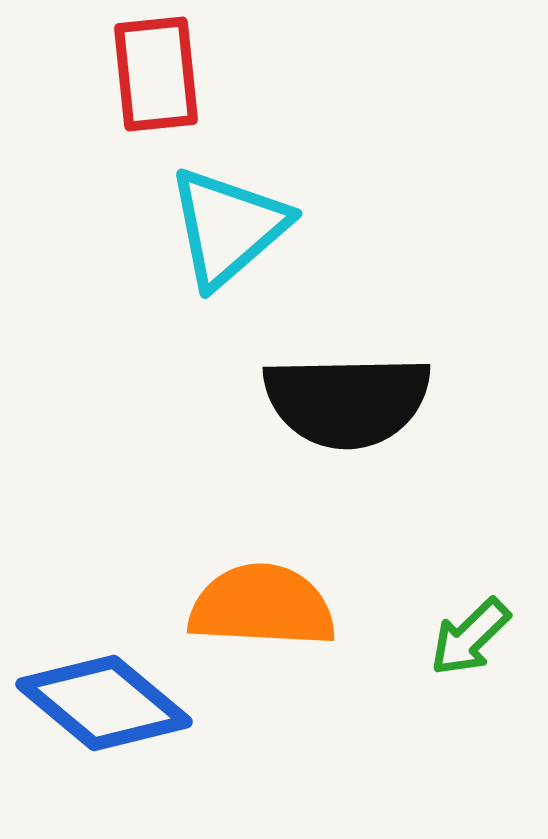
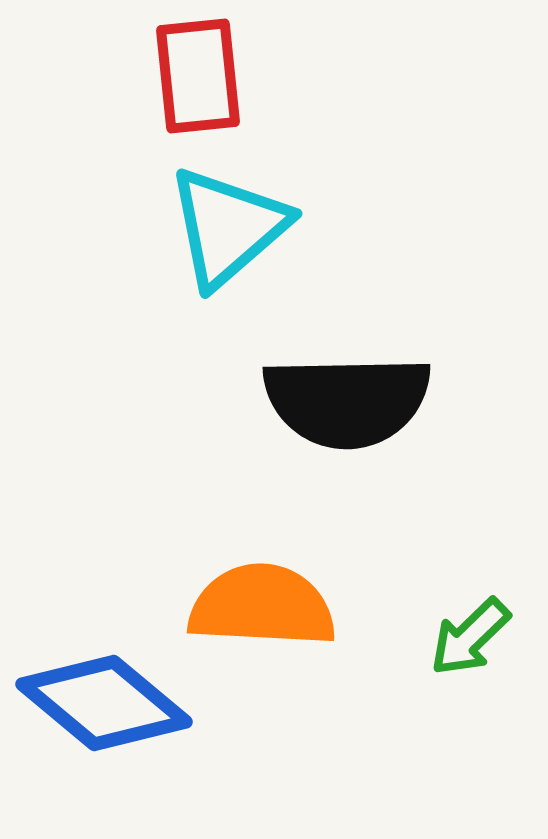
red rectangle: moved 42 px right, 2 px down
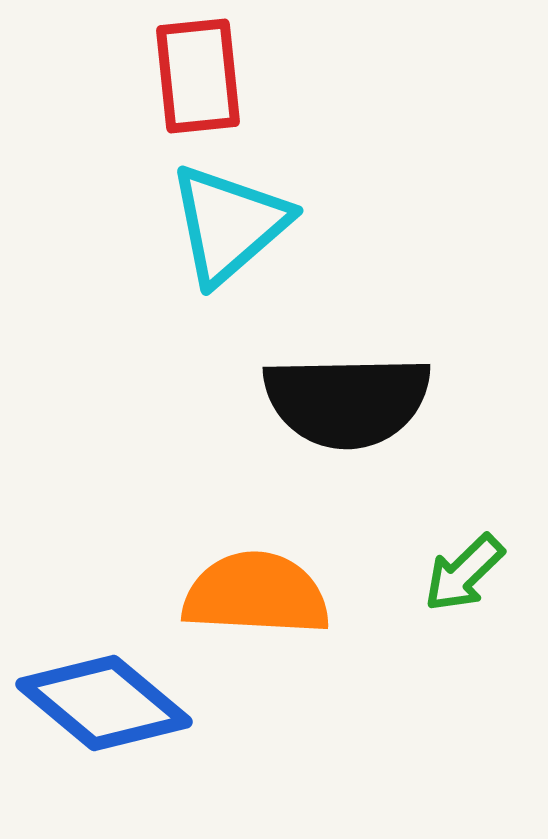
cyan triangle: moved 1 px right, 3 px up
orange semicircle: moved 6 px left, 12 px up
green arrow: moved 6 px left, 64 px up
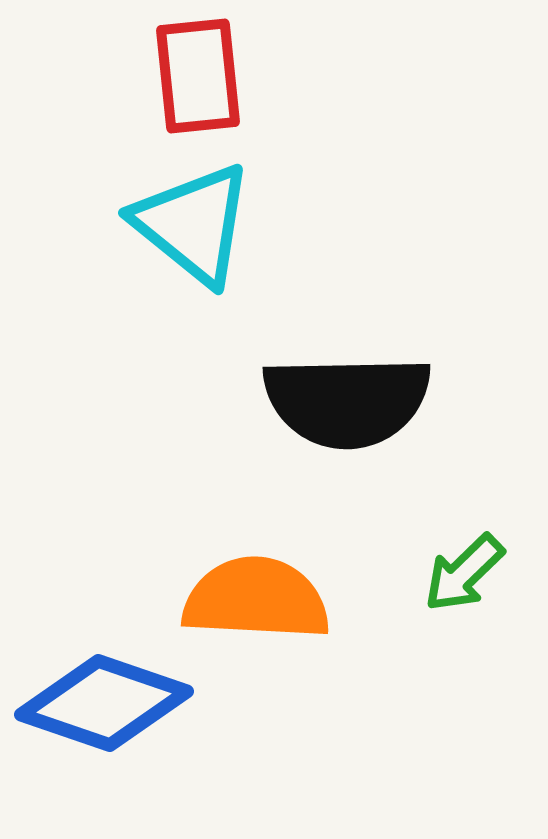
cyan triangle: moved 36 px left; rotated 40 degrees counterclockwise
orange semicircle: moved 5 px down
blue diamond: rotated 21 degrees counterclockwise
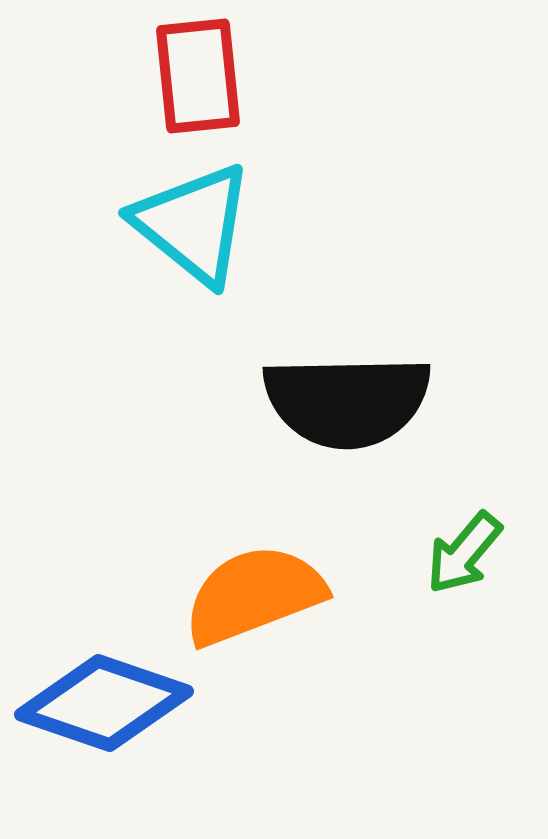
green arrow: moved 20 px up; rotated 6 degrees counterclockwise
orange semicircle: moved 2 px left, 4 px up; rotated 24 degrees counterclockwise
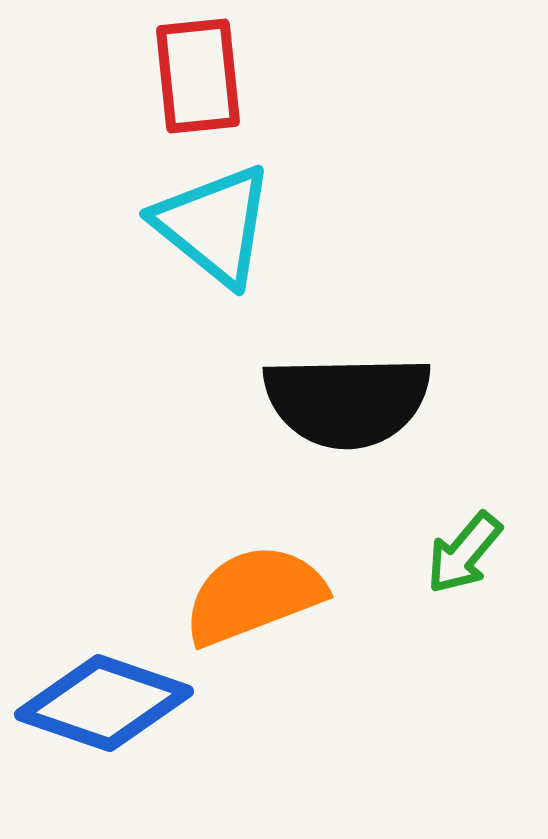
cyan triangle: moved 21 px right, 1 px down
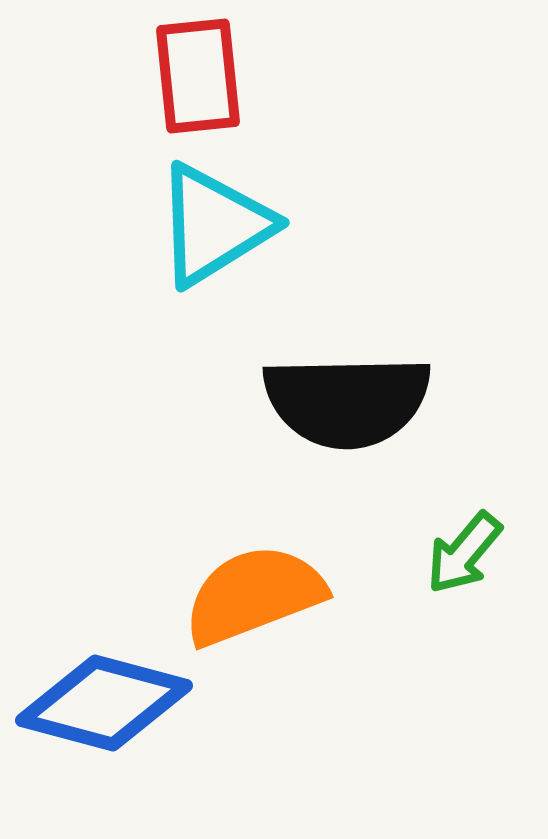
cyan triangle: rotated 49 degrees clockwise
blue diamond: rotated 4 degrees counterclockwise
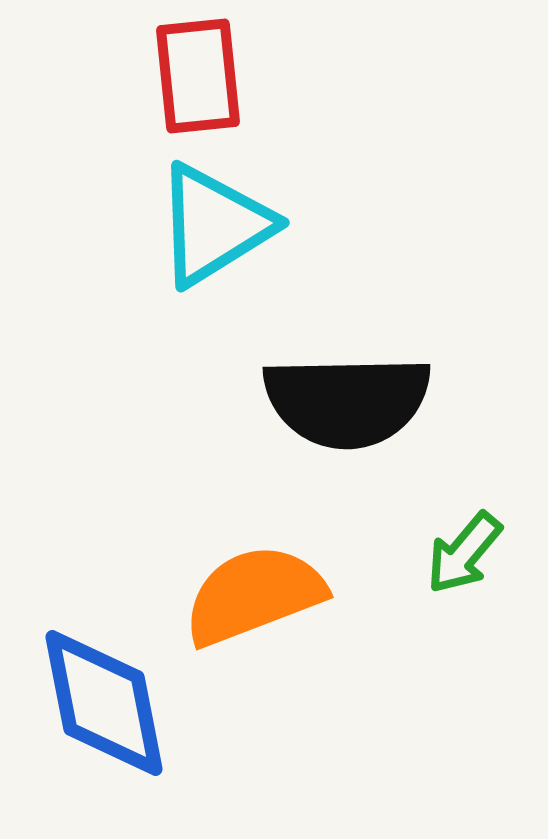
blue diamond: rotated 64 degrees clockwise
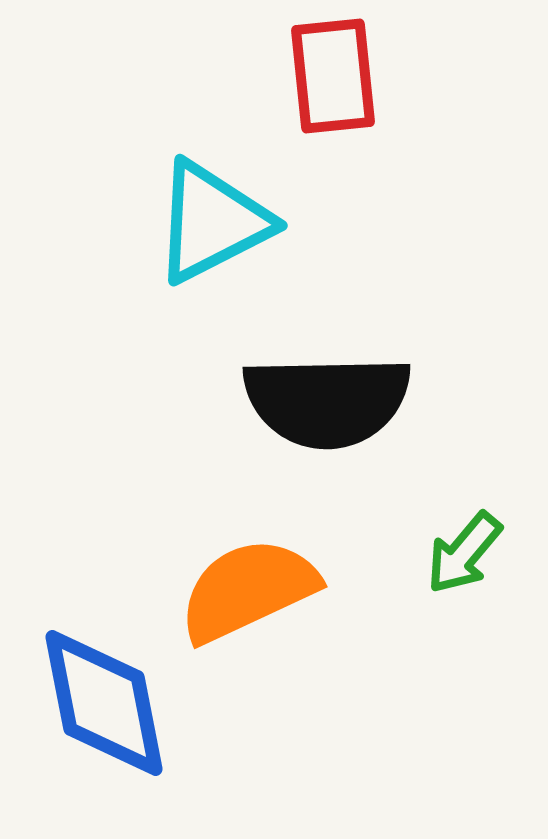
red rectangle: moved 135 px right
cyan triangle: moved 2 px left, 3 px up; rotated 5 degrees clockwise
black semicircle: moved 20 px left
orange semicircle: moved 6 px left, 5 px up; rotated 4 degrees counterclockwise
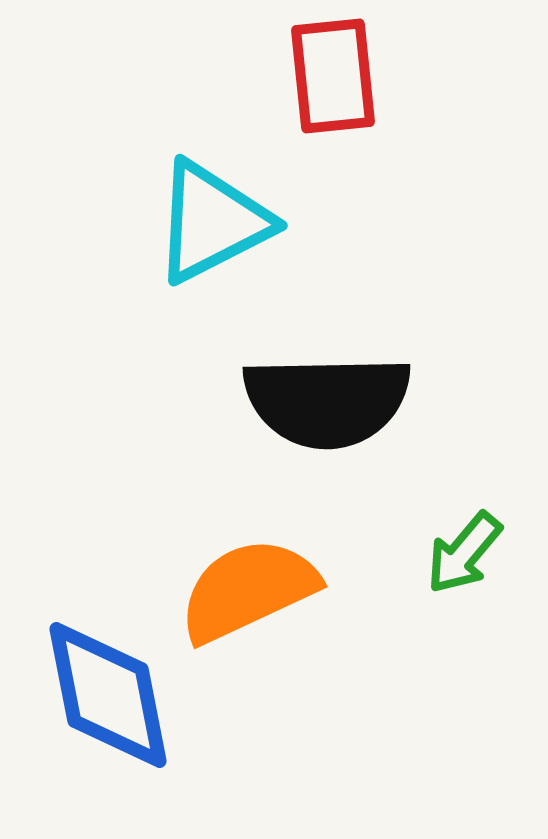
blue diamond: moved 4 px right, 8 px up
